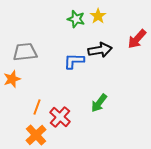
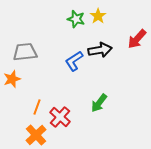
blue L-shape: rotated 35 degrees counterclockwise
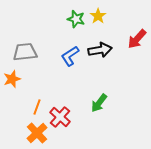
blue L-shape: moved 4 px left, 5 px up
orange cross: moved 1 px right, 2 px up
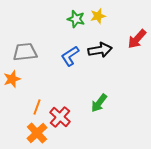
yellow star: rotated 21 degrees clockwise
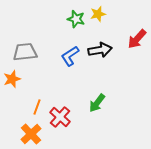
yellow star: moved 2 px up
green arrow: moved 2 px left
orange cross: moved 6 px left, 1 px down
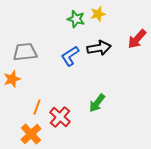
black arrow: moved 1 px left, 2 px up
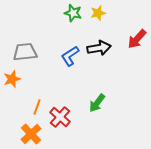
yellow star: moved 1 px up
green star: moved 3 px left, 6 px up
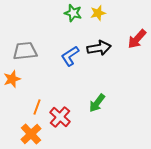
gray trapezoid: moved 1 px up
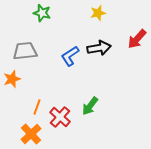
green star: moved 31 px left
green arrow: moved 7 px left, 3 px down
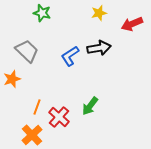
yellow star: moved 1 px right
red arrow: moved 5 px left, 15 px up; rotated 25 degrees clockwise
gray trapezoid: moved 2 px right; rotated 50 degrees clockwise
red cross: moved 1 px left
orange cross: moved 1 px right, 1 px down
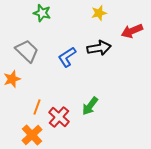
red arrow: moved 7 px down
blue L-shape: moved 3 px left, 1 px down
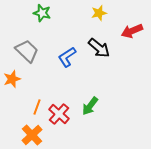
black arrow: rotated 50 degrees clockwise
red cross: moved 3 px up
